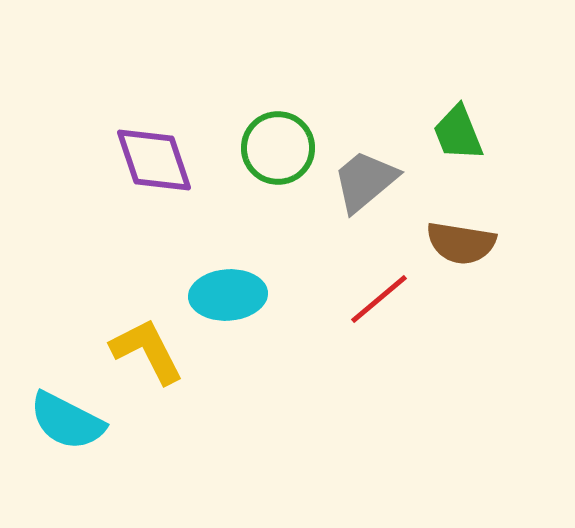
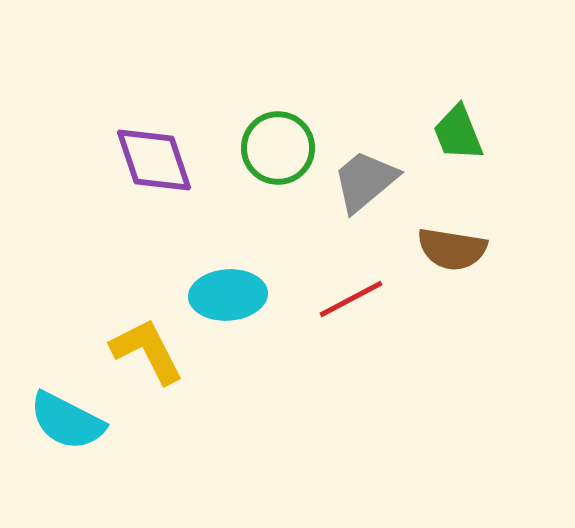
brown semicircle: moved 9 px left, 6 px down
red line: moved 28 px left; rotated 12 degrees clockwise
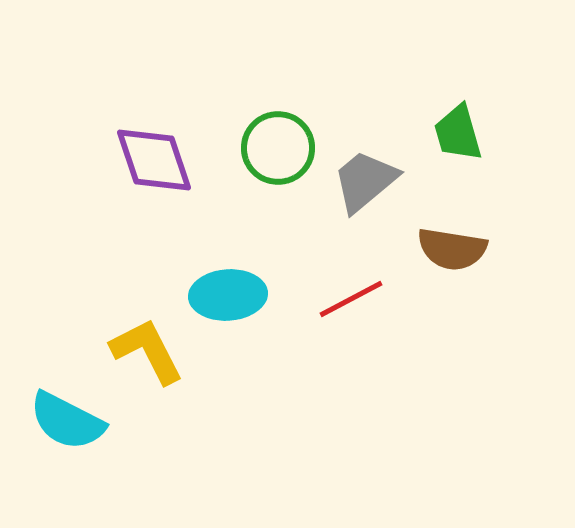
green trapezoid: rotated 6 degrees clockwise
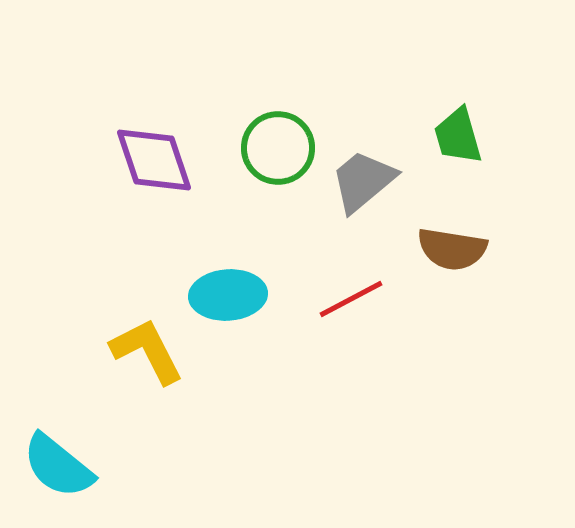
green trapezoid: moved 3 px down
gray trapezoid: moved 2 px left
cyan semicircle: moved 9 px left, 45 px down; rotated 12 degrees clockwise
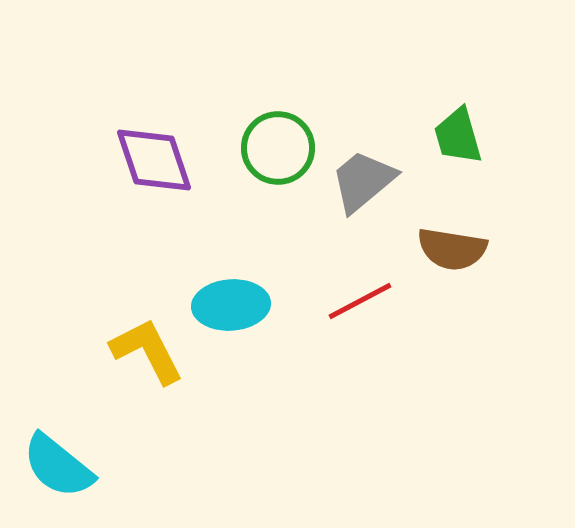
cyan ellipse: moved 3 px right, 10 px down
red line: moved 9 px right, 2 px down
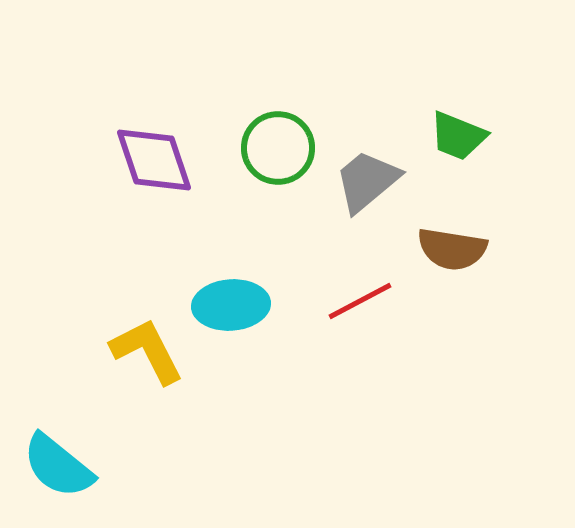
green trapezoid: rotated 52 degrees counterclockwise
gray trapezoid: moved 4 px right
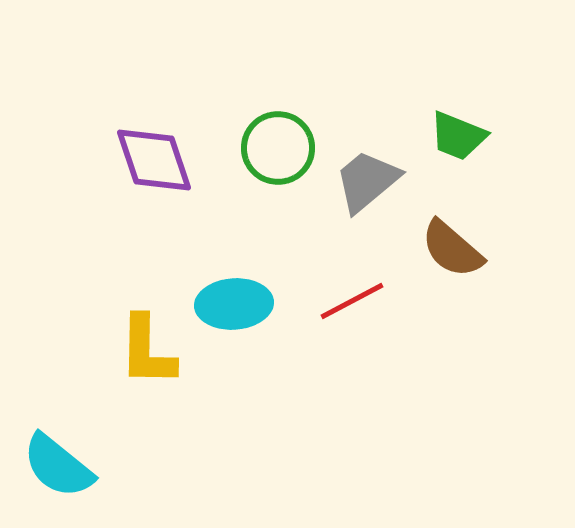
brown semicircle: rotated 32 degrees clockwise
red line: moved 8 px left
cyan ellipse: moved 3 px right, 1 px up
yellow L-shape: rotated 152 degrees counterclockwise
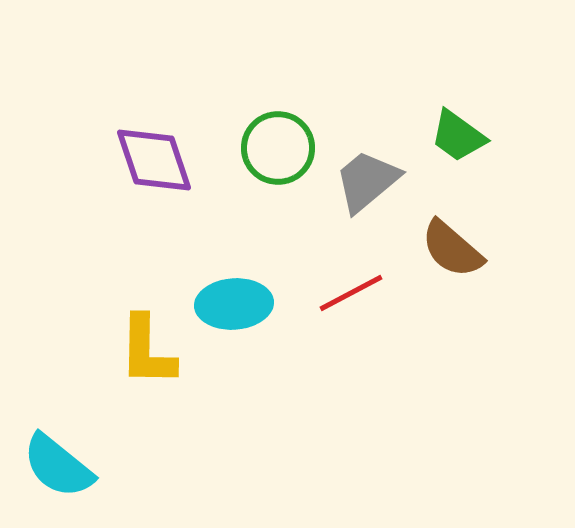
green trapezoid: rotated 14 degrees clockwise
red line: moved 1 px left, 8 px up
